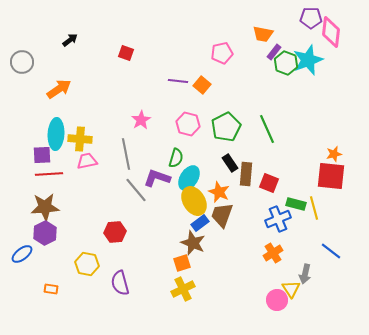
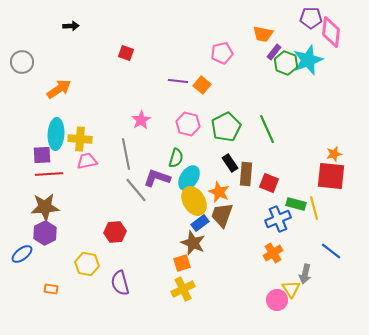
black arrow at (70, 40): moved 1 px right, 14 px up; rotated 35 degrees clockwise
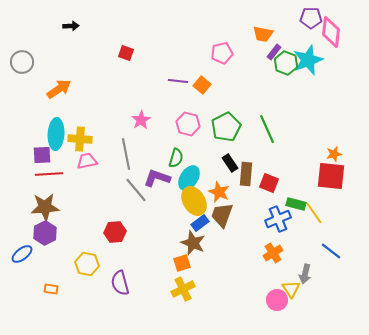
yellow line at (314, 208): moved 5 px down; rotated 20 degrees counterclockwise
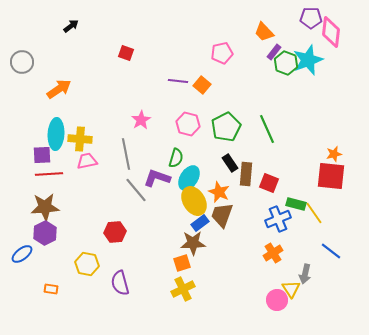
black arrow at (71, 26): rotated 35 degrees counterclockwise
orange trapezoid at (263, 34): moved 1 px right, 2 px up; rotated 35 degrees clockwise
brown star at (193, 243): rotated 25 degrees counterclockwise
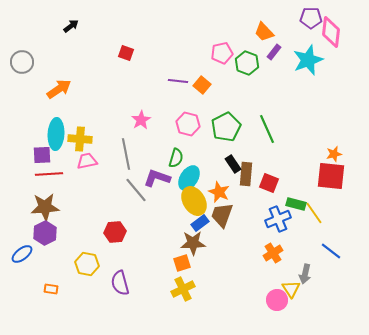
green hexagon at (286, 63): moved 39 px left
black rectangle at (230, 163): moved 3 px right, 1 px down
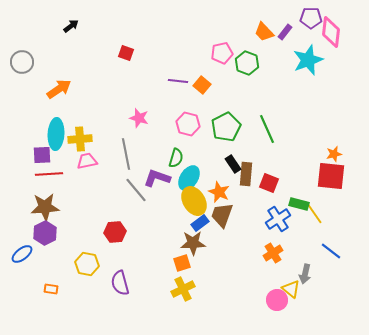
purple rectangle at (274, 52): moved 11 px right, 20 px up
pink star at (141, 120): moved 2 px left, 2 px up; rotated 24 degrees counterclockwise
yellow cross at (80, 139): rotated 10 degrees counterclockwise
green rectangle at (296, 204): moved 3 px right
blue cross at (278, 219): rotated 10 degrees counterclockwise
yellow triangle at (291, 289): rotated 18 degrees counterclockwise
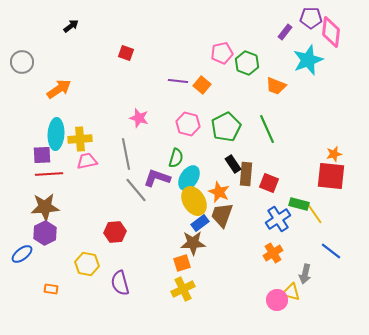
orange trapezoid at (264, 32): moved 12 px right, 54 px down; rotated 25 degrees counterclockwise
yellow triangle at (291, 289): moved 3 px down; rotated 24 degrees counterclockwise
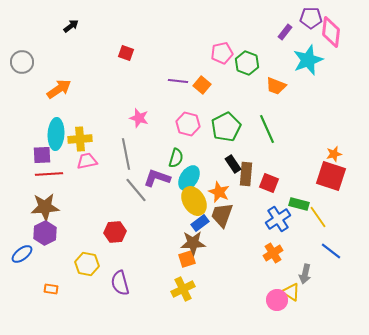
red square at (331, 176): rotated 12 degrees clockwise
yellow line at (314, 213): moved 4 px right, 4 px down
orange square at (182, 263): moved 5 px right, 4 px up
yellow triangle at (291, 292): rotated 18 degrees clockwise
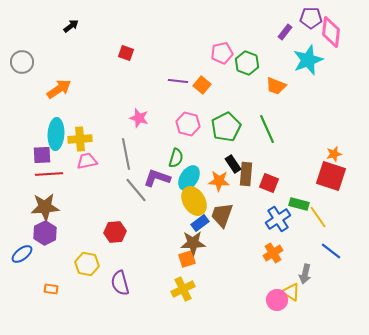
orange star at (219, 192): moved 11 px up; rotated 20 degrees counterclockwise
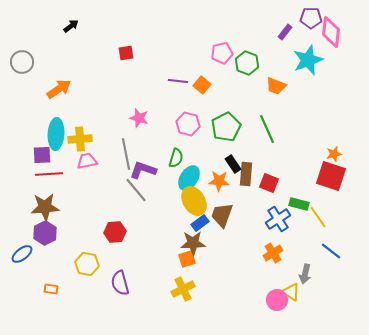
red square at (126, 53): rotated 28 degrees counterclockwise
purple L-shape at (157, 178): moved 14 px left, 8 px up
